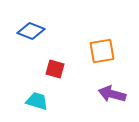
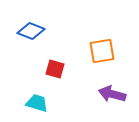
cyan trapezoid: moved 2 px down
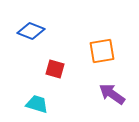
purple arrow: rotated 20 degrees clockwise
cyan trapezoid: moved 1 px down
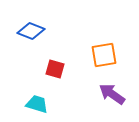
orange square: moved 2 px right, 4 px down
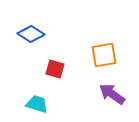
blue diamond: moved 3 px down; rotated 12 degrees clockwise
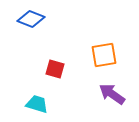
blue diamond: moved 15 px up; rotated 12 degrees counterclockwise
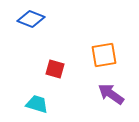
purple arrow: moved 1 px left
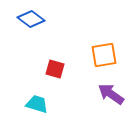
blue diamond: rotated 16 degrees clockwise
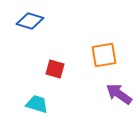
blue diamond: moved 1 px left, 2 px down; rotated 20 degrees counterclockwise
purple arrow: moved 8 px right
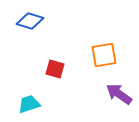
cyan trapezoid: moved 8 px left; rotated 35 degrees counterclockwise
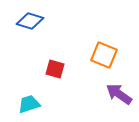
orange square: rotated 32 degrees clockwise
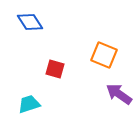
blue diamond: moved 1 px down; rotated 40 degrees clockwise
